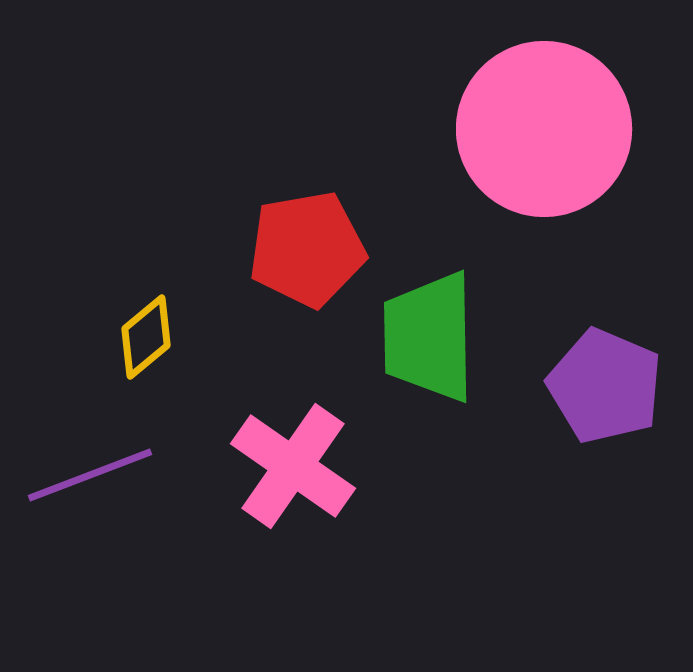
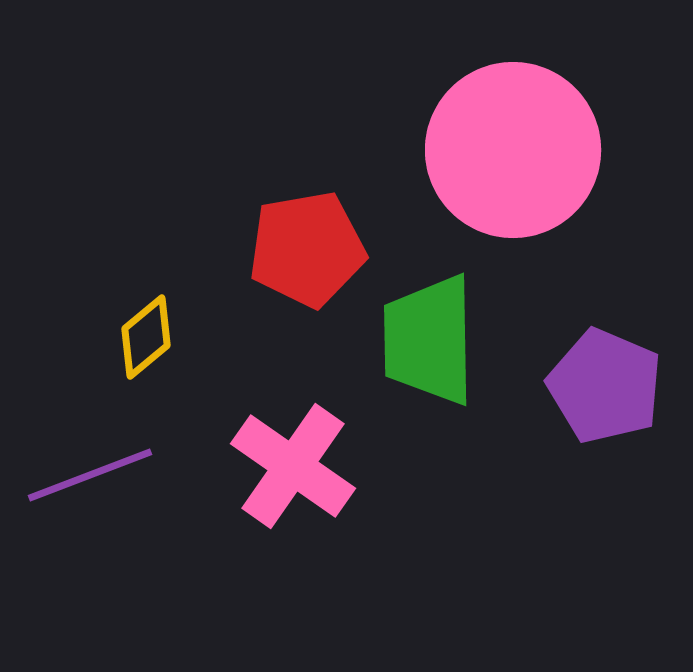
pink circle: moved 31 px left, 21 px down
green trapezoid: moved 3 px down
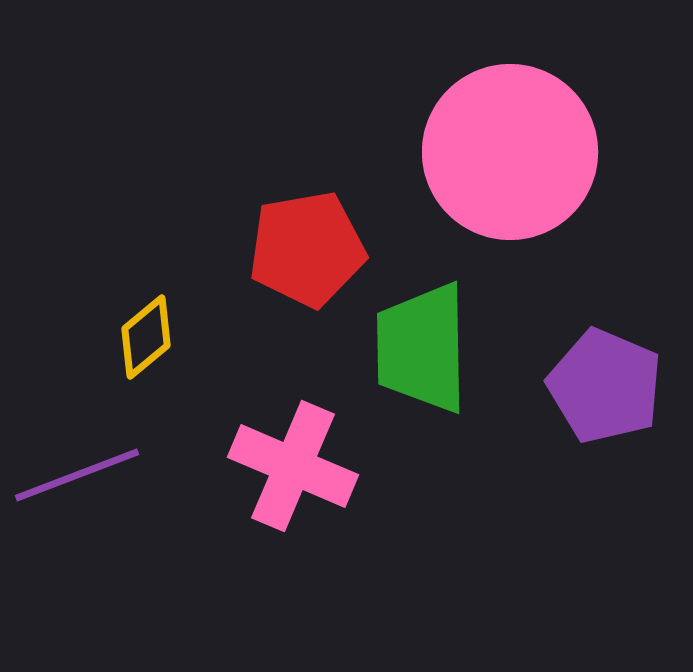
pink circle: moved 3 px left, 2 px down
green trapezoid: moved 7 px left, 8 px down
pink cross: rotated 12 degrees counterclockwise
purple line: moved 13 px left
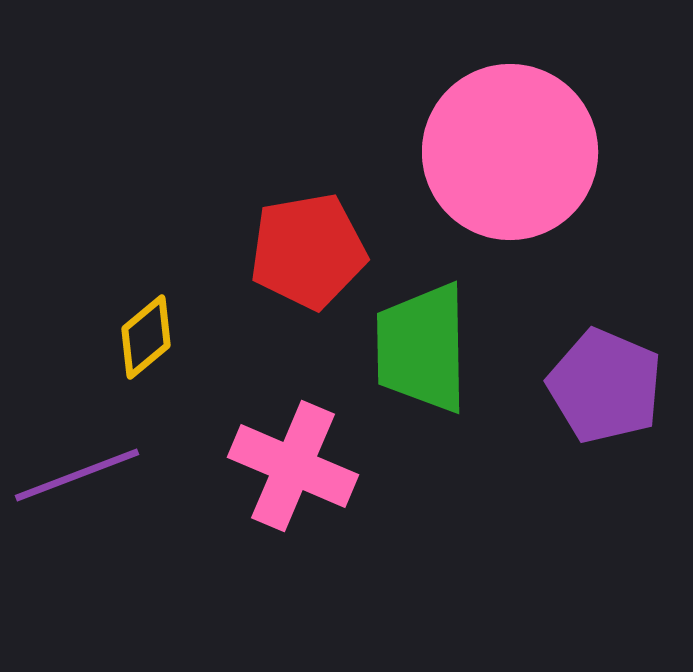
red pentagon: moved 1 px right, 2 px down
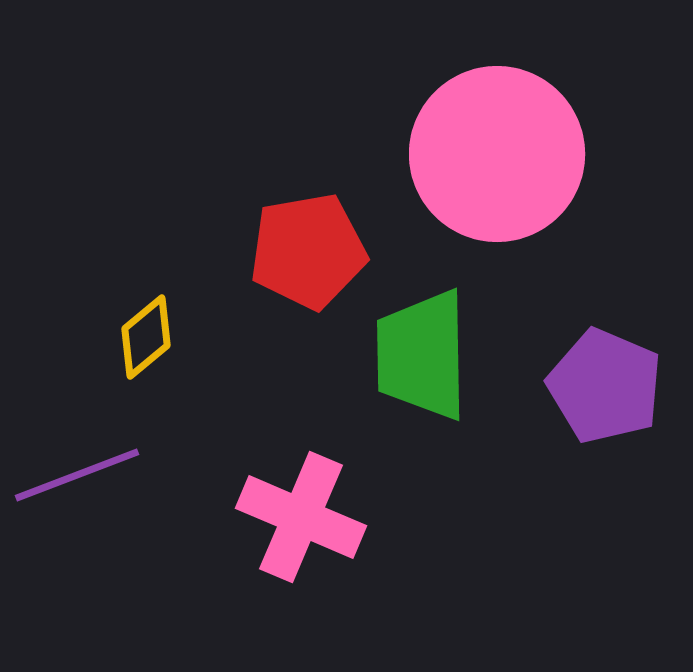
pink circle: moved 13 px left, 2 px down
green trapezoid: moved 7 px down
pink cross: moved 8 px right, 51 px down
